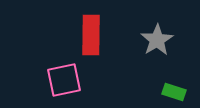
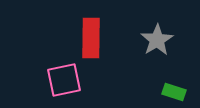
red rectangle: moved 3 px down
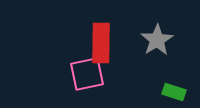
red rectangle: moved 10 px right, 5 px down
pink square: moved 23 px right, 6 px up
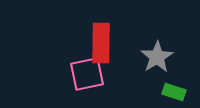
gray star: moved 17 px down
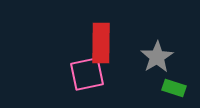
green rectangle: moved 4 px up
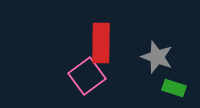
gray star: rotated 20 degrees counterclockwise
pink square: moved 2 px down; rotated 24 degrees counterclockwise
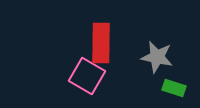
gray star: rotated 8 degrees counterclockwise
pink square: rotated 24 degrees counterclockwise
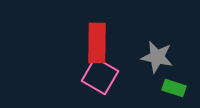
red rectangle: moved 4 px left
pink square: moved 13 px right
